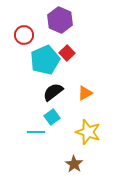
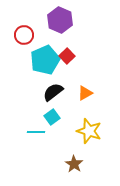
red square: moved 3 px down
yellow star: moved 1 px right, 1 px up
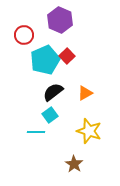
cyan square: moved 2 px left, 2 px up
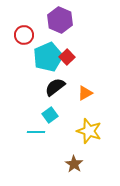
red square: moved 1 px down
cyan pentagon: moved 3 px right, 3 px up
black semicircle: moved 2 px right, 5 px up
